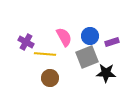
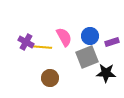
yellow line: moved 4 px left, 7 px up
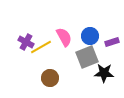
yellow line: rotated 35 degrees counterclockwise
black star: moved 2 px left
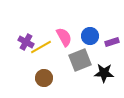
gray square: moved 7 px left, 3 px down
brown circle: moved 6 px left
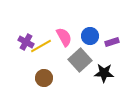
yellow line: moved 1 px up
gray square: rotated 20 degrees counterclockwise
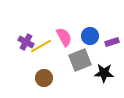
gray square: rotated 20 degrees clockwise
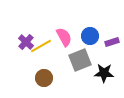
purple cross: rotated 14 degrees clockwise
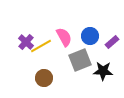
purple rectangle: rotated 24 degrees counterclockwise
black star: moved 1 px left, 2 px up
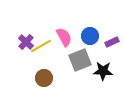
purple rectangle: rotated 16 degrees clockwise
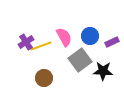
purple cross: rotated 14 degrees clockwise
yellow line: rotated 10 degrees clockwise
gray square: rotated 15 degrees counterclockwise
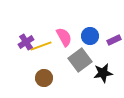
purple rectangle: moved 2 px right, 2 px up
black star: moved 2 px down; rotated 12 degrees counterclockwise
